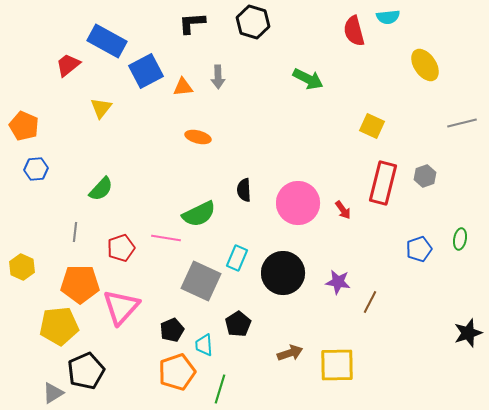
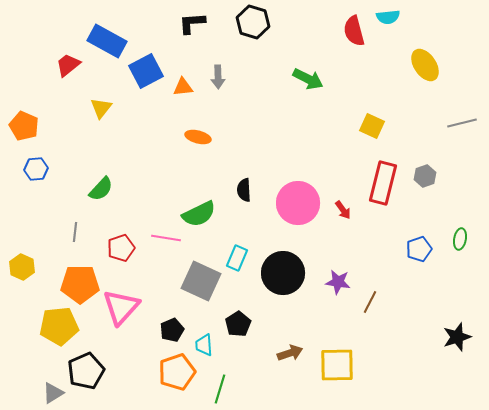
black star at (468, 333): moved 11 px left, 4 px down
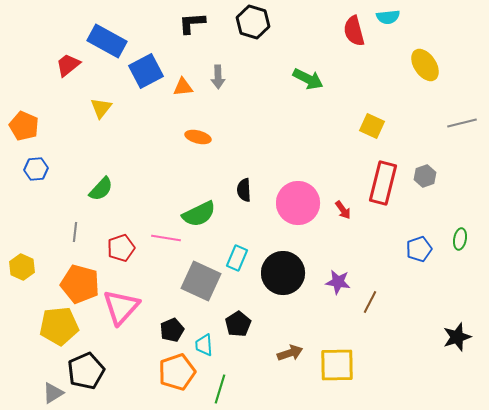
orange pentagon at (80, 284): rotated 15 degrees clockwise
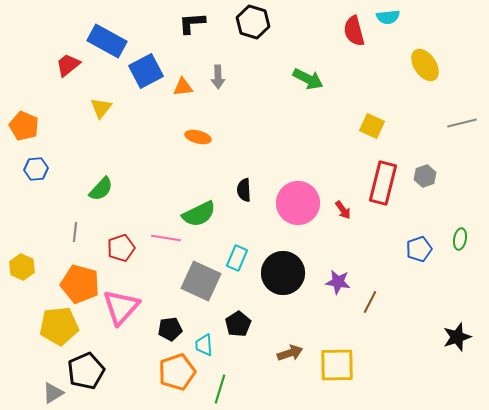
black pentagon at (172, 330): moved 2 px left, 1 px up; rotated 15 degrees clockwise
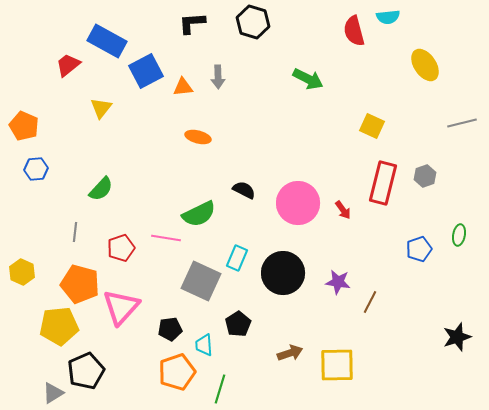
black semicircle at (244, 190): rotated 120 degrees clockwise
green ellipse at (460, 239): moved 1 px left, 4 px up
yellow hexagon at (22, 267): moved 5 px down
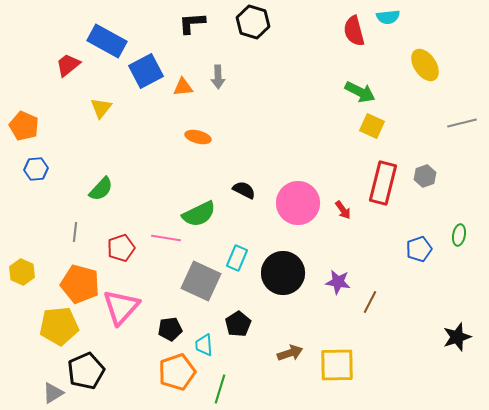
green arrow at (308, 79): moved 52 px right, 13 px down
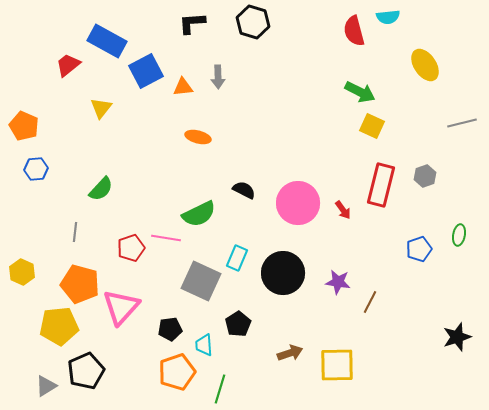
red rectangle at (383, 183): moved 2 px left, 2 px down
red pentagon at (121, 248): moved 10 px right
gray triangle at (53, 393): moved 7 px left, 7 px up
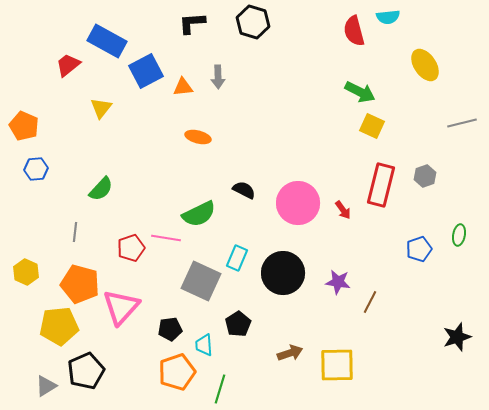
yellow hexagon at (22, 272): moved 4 px right
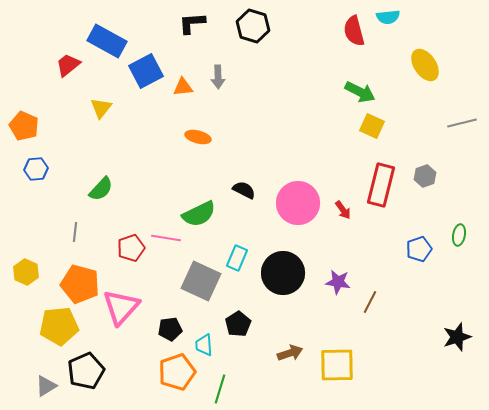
black hexagon at (253, 22): moved 4 px down
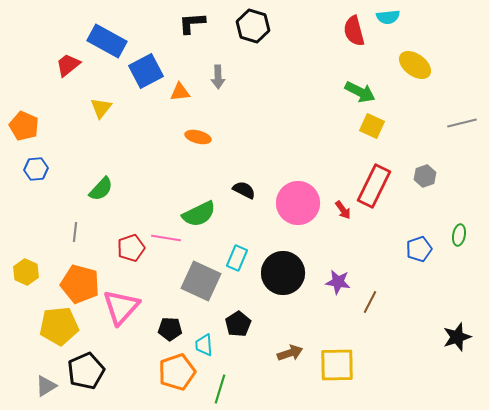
yellow ellipse at (425, 65): moved 10 px left; rotated 20 degrees counterclockwise
orange triangle at (183, 87): moved 3 px left, 5 px down
red rectangle at (381, 185): moved 7 px left, 1 px down; rotated 12 degrees clockwise
black pentagon at (170, 329): rotated 10 degrees clockwise
